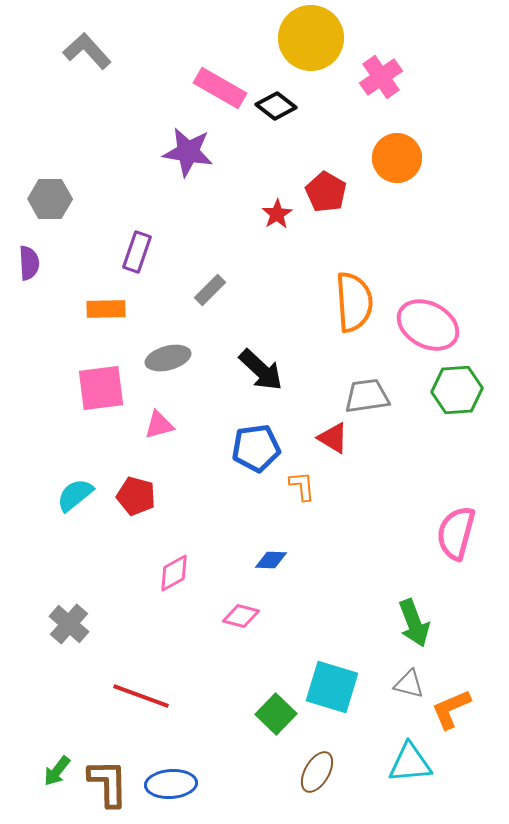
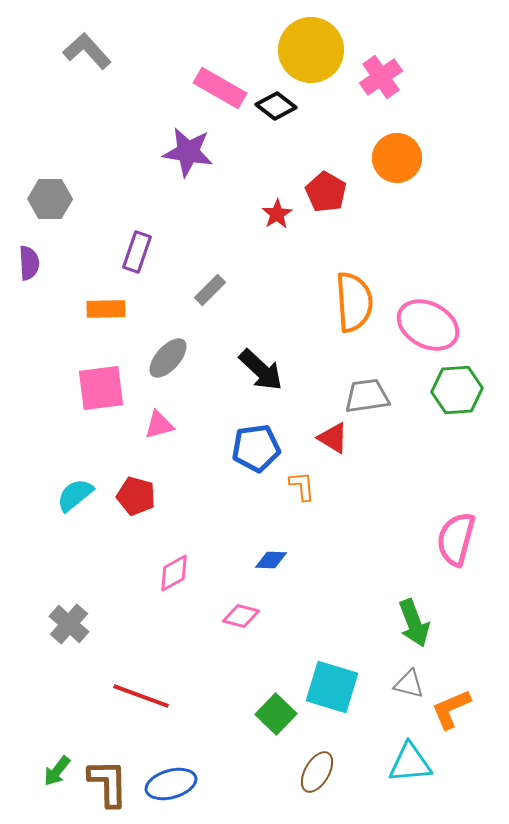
yellow circle at (311, 38): moved 12 px down
gray ellipse at (168, 358): rotated 33 degrees counterclockwise
pink semicircle at (456, 533): moved 6 px down
blue ellipse at (171, 784): rotated 12 degrees counterclockwise
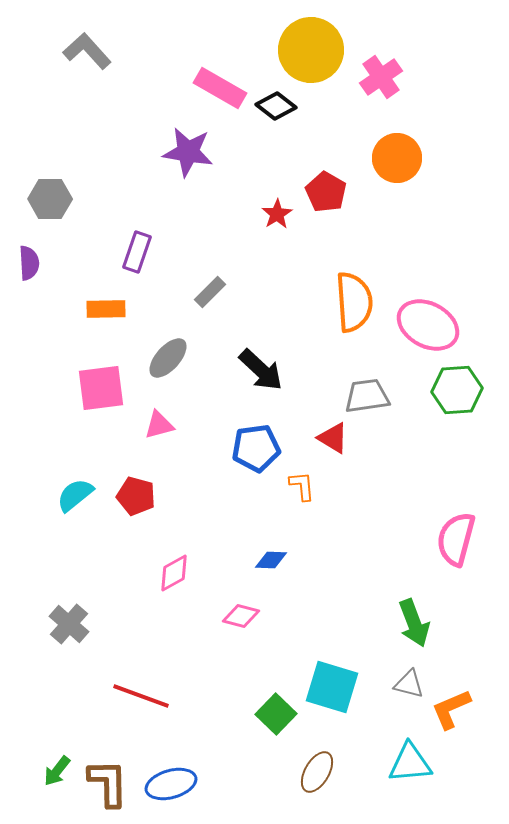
gray rectangle at (210, 290): moved 2 px down
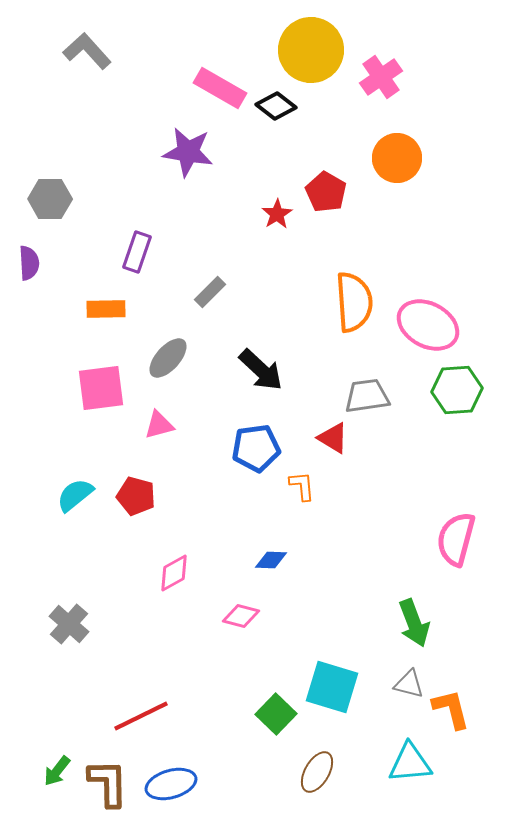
red line at (141, 696): moved 20 px down; rotated 46 degrees counterclockwise
orange L-shape at (451, 709): rotated 99 degrees clockwise
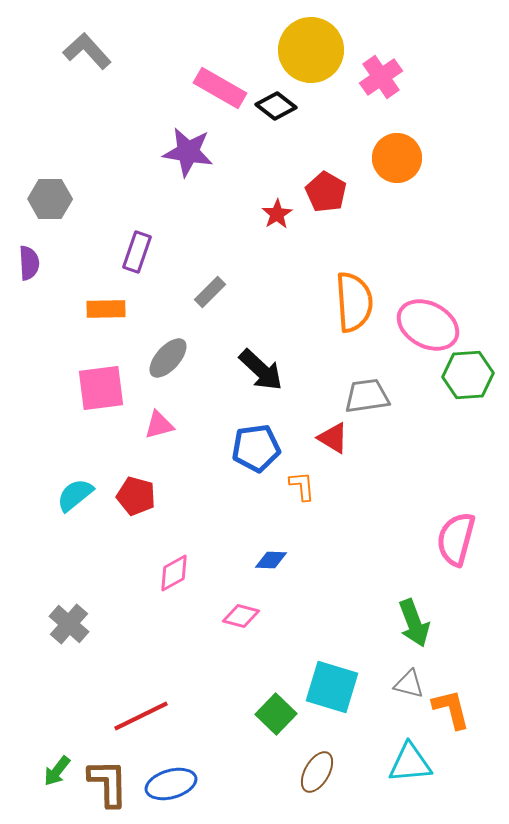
green hexagon at (457, 390): moved 11 px right, 15 px up
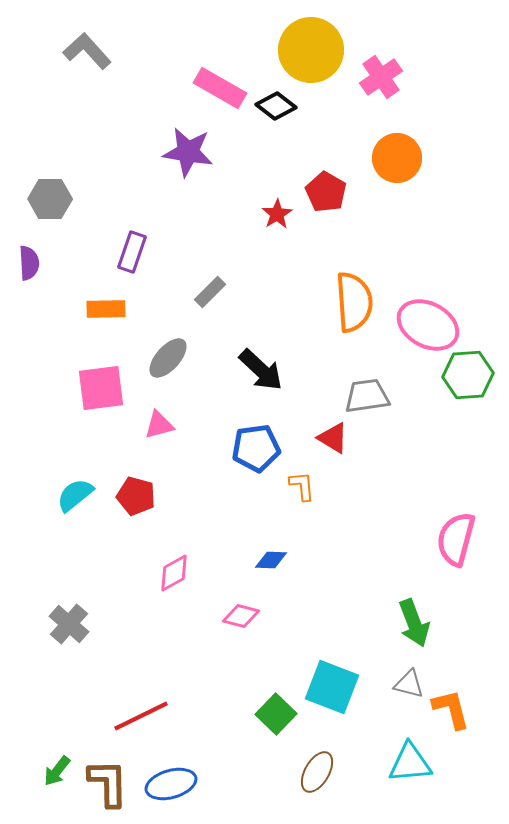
purple rectangle at (137, 252): moved 5 px left
cyan square at (332, 687): rotated 4 degrees clockwise
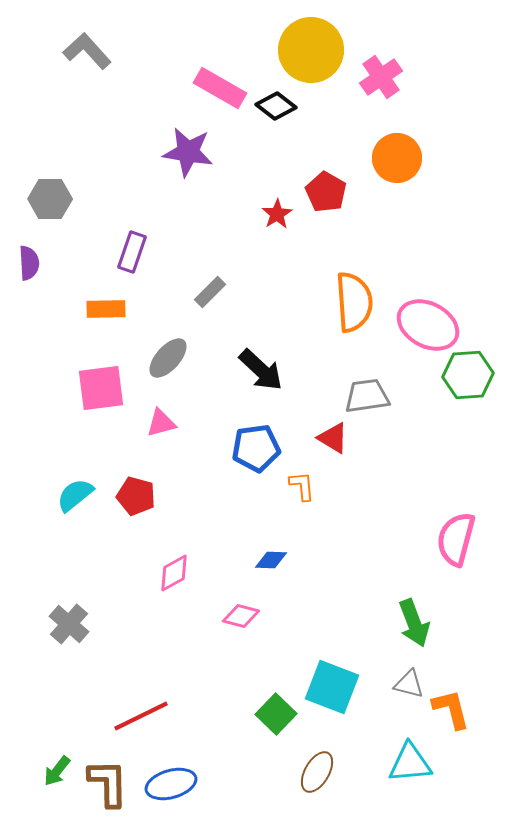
pink triangle at (159, 425): moved 2 px right, 2 px up
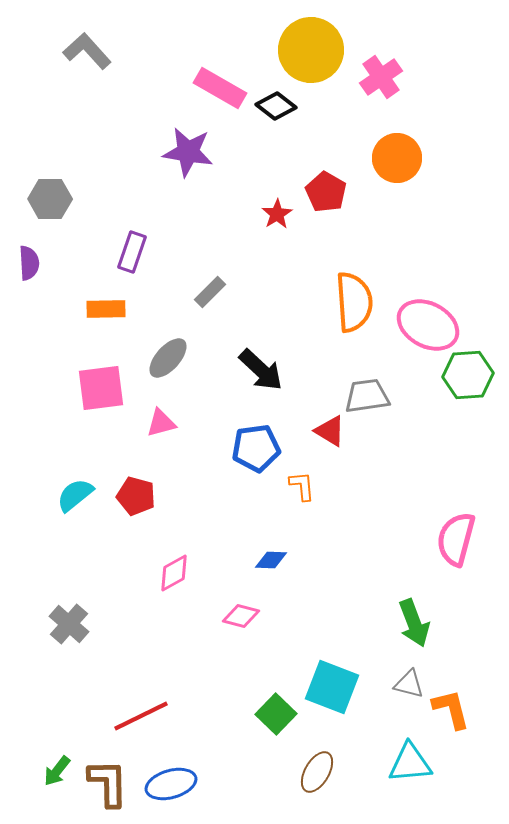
red triangle at (333, 438): moved 3 px left, 7 px up
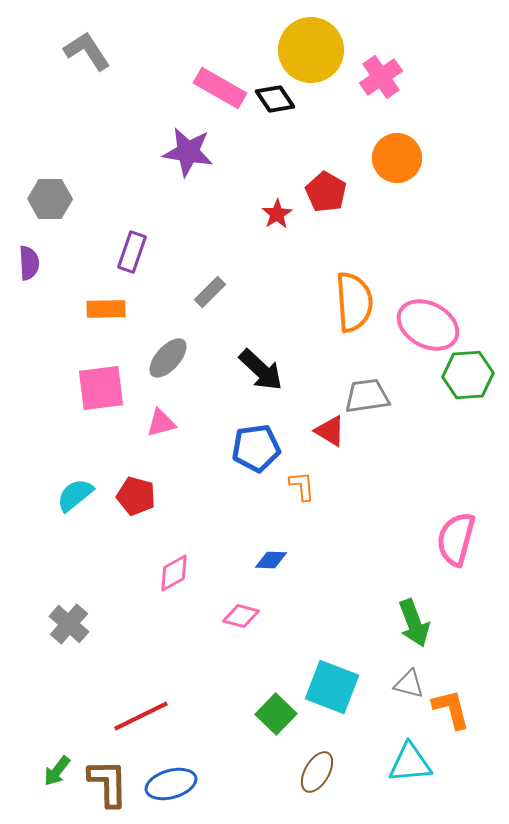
gray L-shape at (87, 51): rotated 9 degrees clockwise
black diamond at (276, 106): moved 1 px left, 7 px up; rotated 18 degrees clockwise
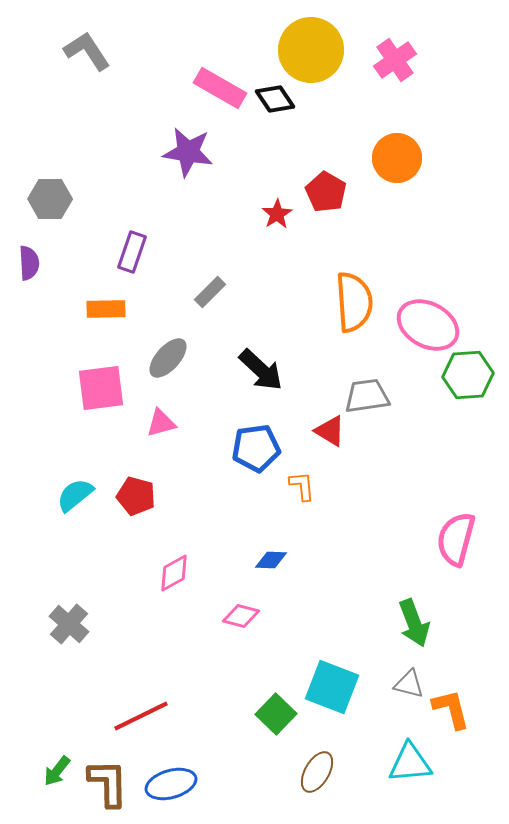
pink cross at (381, 77): moved 14 px right, 17 px up
